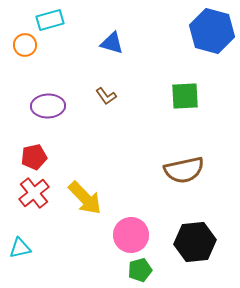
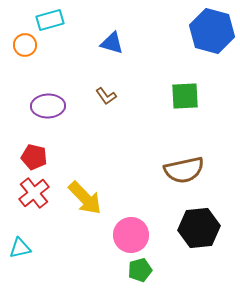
red pentagon: rotated 25 degrees clockwise
black hexagon: moved 4 px right, 14 px up
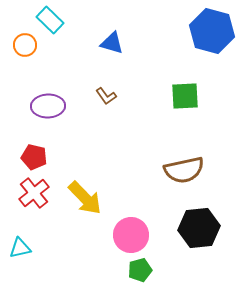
cyan rectangle: rotated 60 degrees clockwise
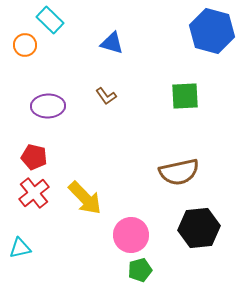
brown semicircle: moved 5 px left, 2 px down
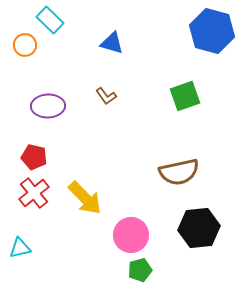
green square: rotated 16 degrees counterclockwise
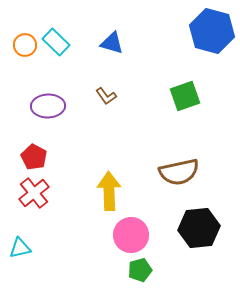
cyan rectangle: moved 6 px right, 22 px down
red pentagon: rotated 15 degrees clockwise
yellow arrow: moved 24 px right, 7 px up; rotated 138 degrees counterclockwise
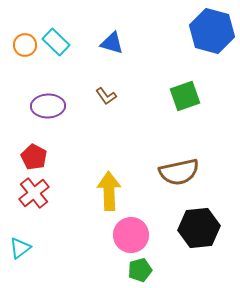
cyan triangle: rotated 25 degrees counterclockwise
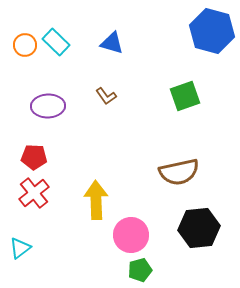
red pentagon: rotated 25 degrees counterclockwise
yellow arrow: moved 13 px left, 9 px down
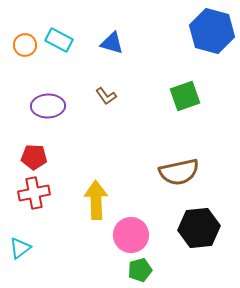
cyan rectangle: moved 3 px right, 2 px up; rotated 16 degrees counterclockwise
red cross: rotated 28 degrees clockwise
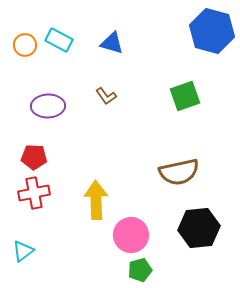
cyan triangle: moved 3 px right, 3 px down
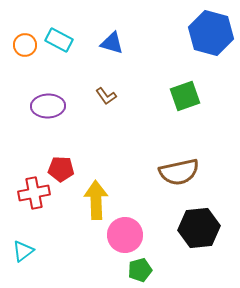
blue hexagon: moved 1 px left, 2 px down
red pentagon: moved 27 px right, 12 px down
pink circle: moved 6 px left
